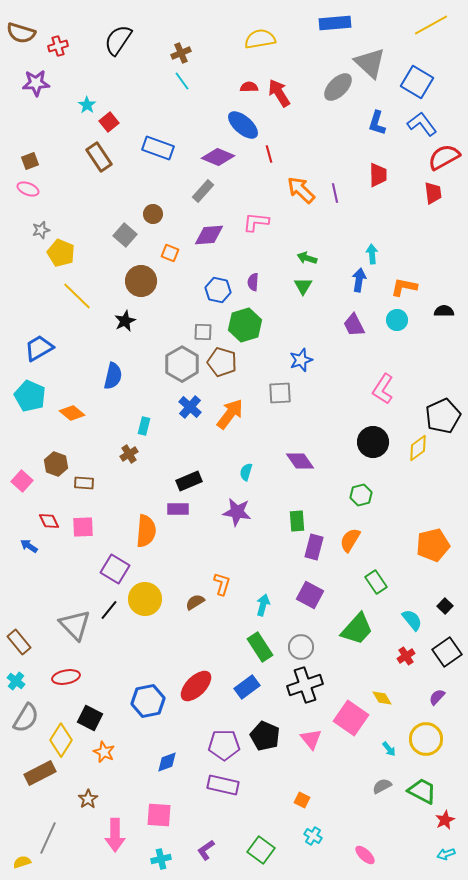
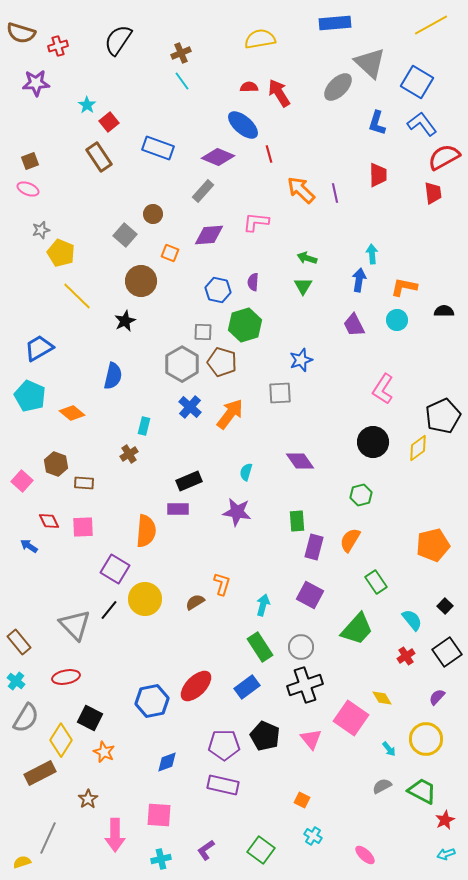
blue hexagon at (148, 701): moved 4 px right
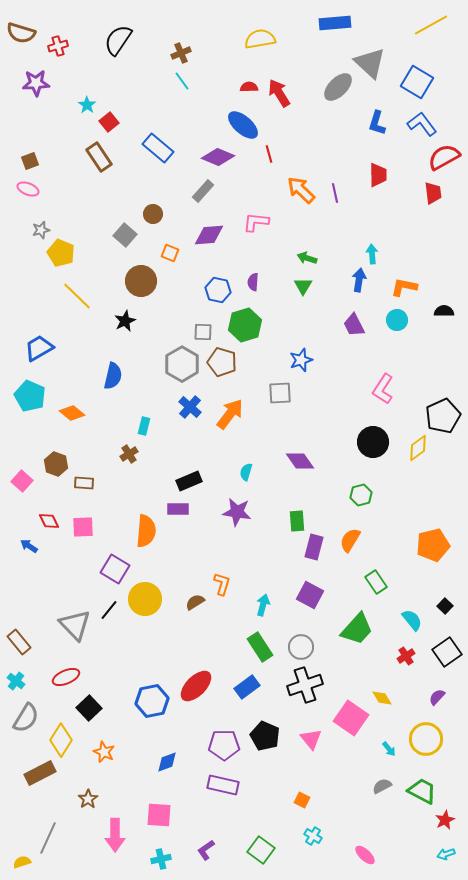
blue rectangle at (158, 148): rotated 20 degrees clockwise
red ellipse at (66, 677): rotated 12 degrees counterclockwise
black square at (90, 718): moved 1 px left, 10 px up; rotated 20 degrees clockwise
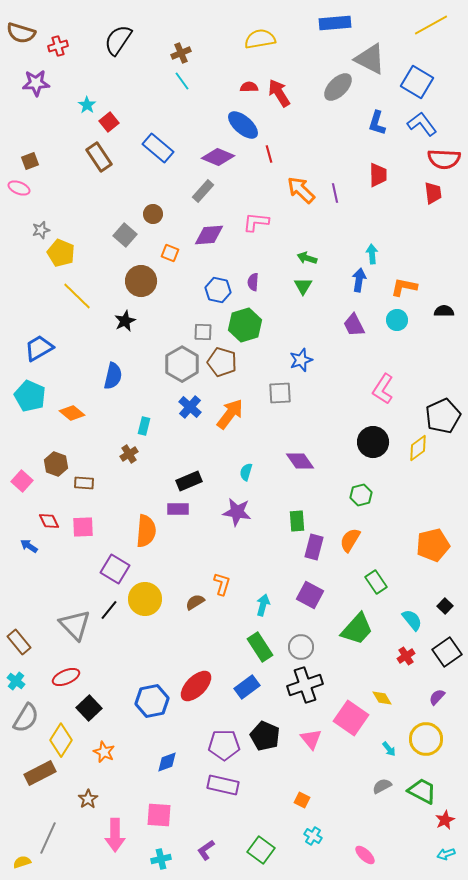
gray triangle at (370, 63): moved 4 px up; rotated 16 degrees counterclockwise
red semicircle at (444, 157): moved 2 px down; rotated 148 degrees counterclockwise
pink ellipse at (28, 189): moved 9 px left, 1 px up
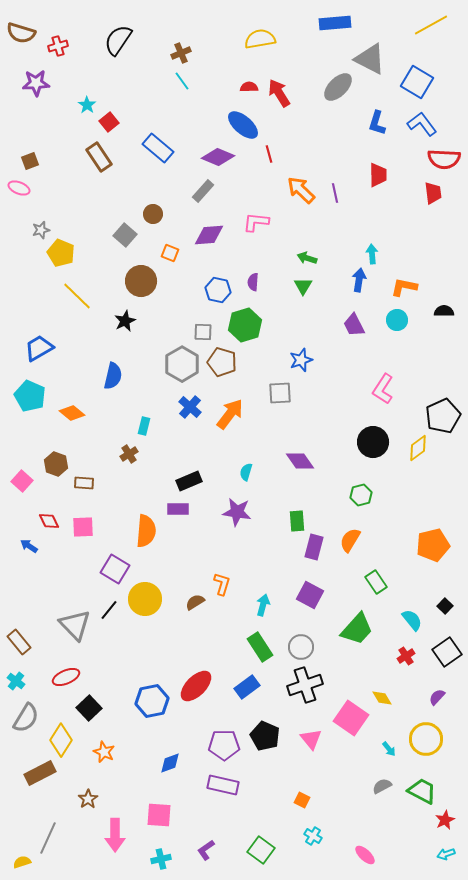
blue diamond at (167, 762): moved 3 px right, 1 px down
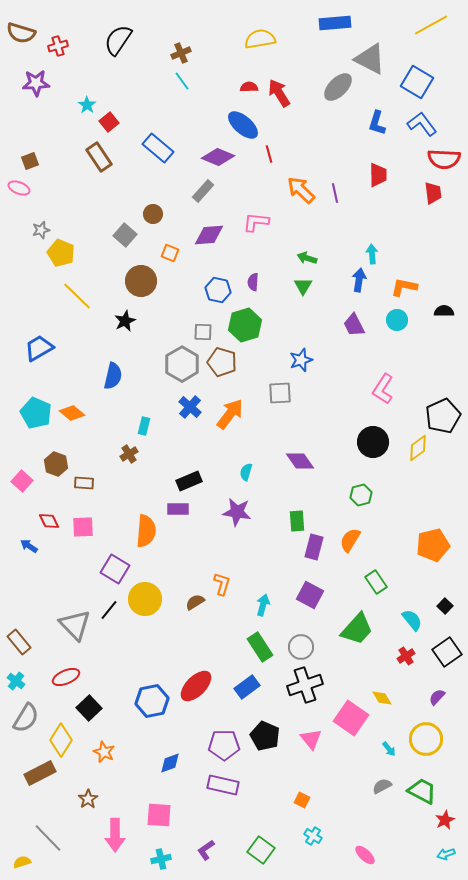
cyan pentagon at (30, 396): moved 6 px right, 17 px down
gray line at (48, 838): rotated 68 degrees counterclockwise
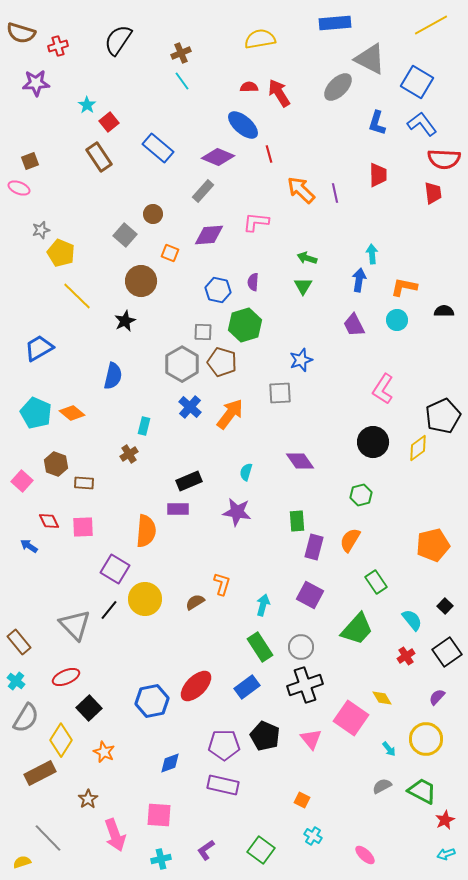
pink arrow at (115, 835): rotated 20 degrees counterclockwise
